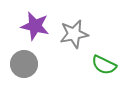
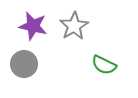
purple star: moved 2 px left
gray star: moved 8 px up; rotated 20 degrees counterclockwise
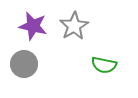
green semicircle: rotated 15 degrees counterclockwise
